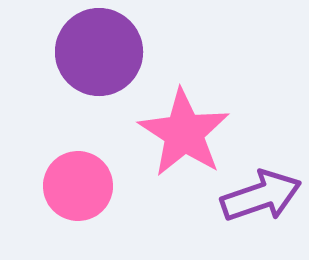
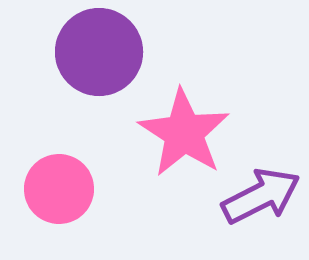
pink circle: moved 19 px left, 3 px down
purple arrow: rotated 8 degrees counterclockwise
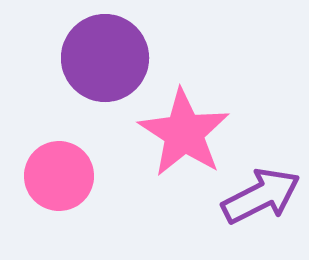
purple circle: moved 6 px right, 6 px down
pink circle: moved 13 px up
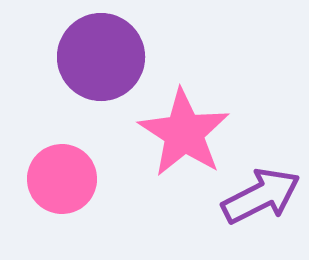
purple circle: moved 4 px left, 1 px up
pink circle: moved 3 px right, 3 px down
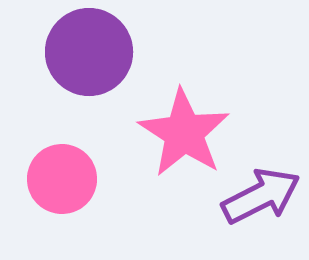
purple circle: moved 12 px left, 5 px up
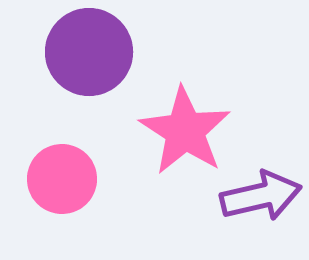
pink star: moved 1 px right, 2 px up
purple arrow: rotated 14 degrees clockwise
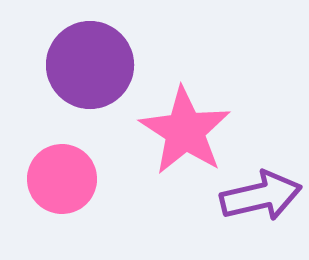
purple circle: moved 1 px right, 13 px down
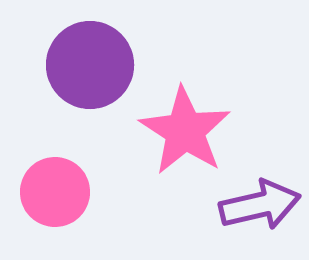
pink circle: moved 7 px left, 13 px down
purple arrow: moved 1 px left, 9 px down
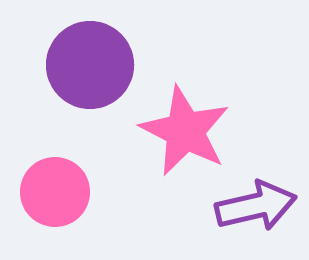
pink star: rotated 6 degrees counterclockwise
purple arrow: moved 4 px left, 1 px down
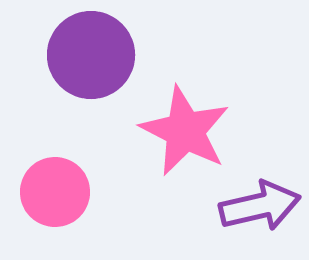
purple circle: moved 1 px right, 10 px up
purple arrow: moved 4 px right
